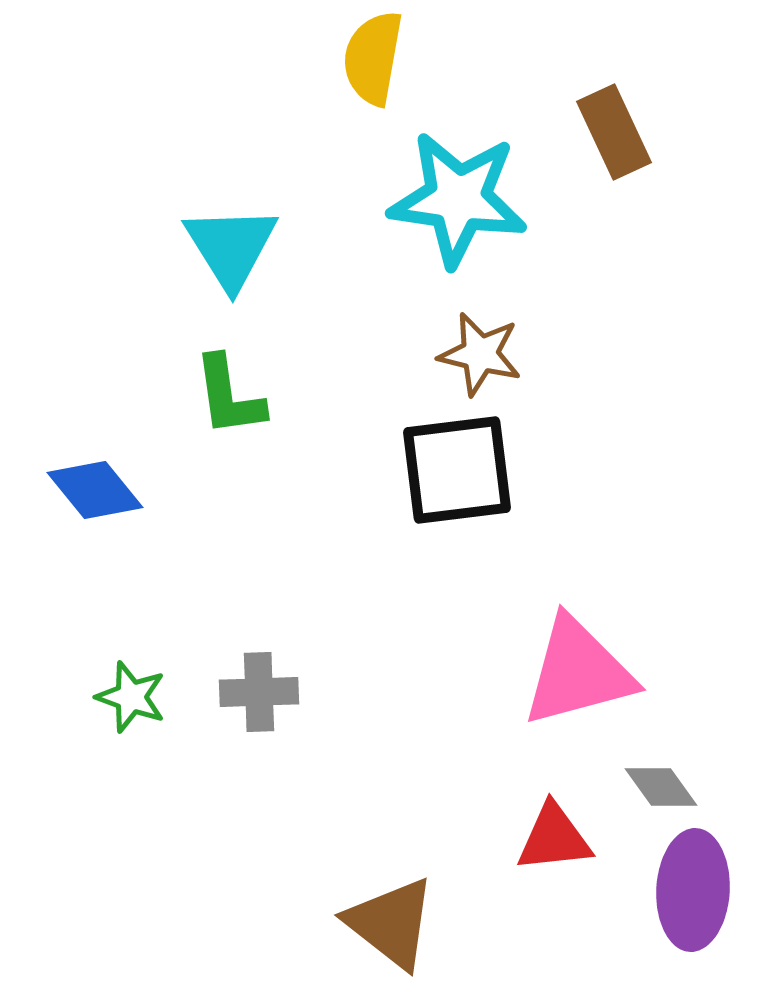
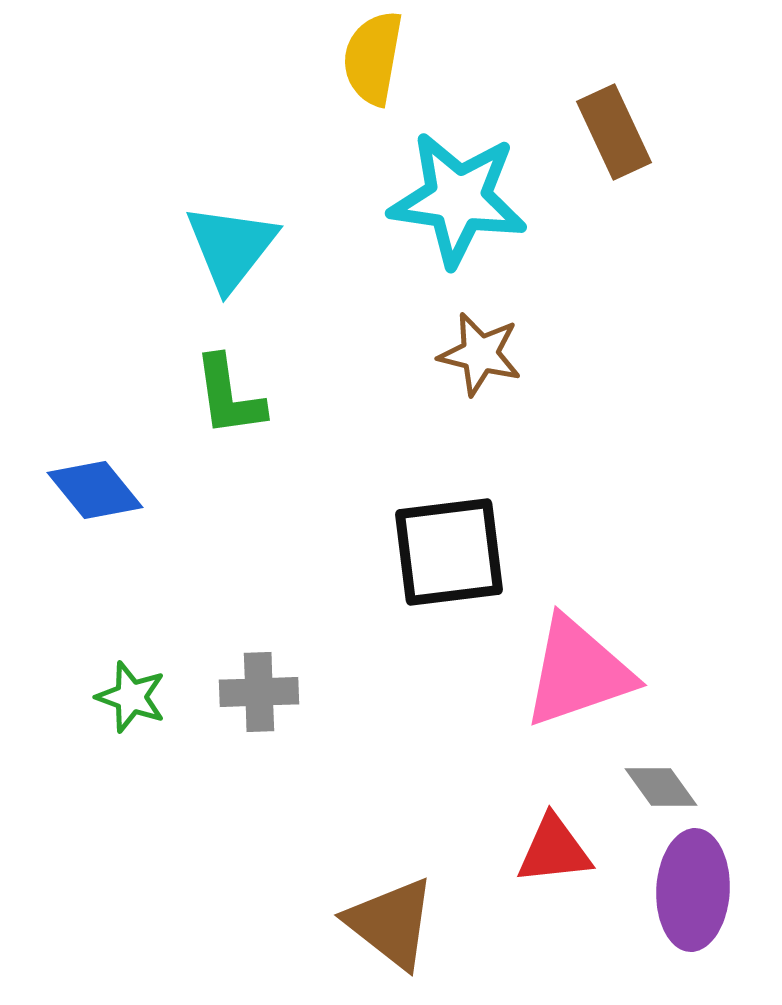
cyan triangle: rotated 10 degrees clockwise
black square: moved 8 px left, 82 px down
pink triangle: rotated 4 degrees counterclockwise
red triangle: moved 12 px down
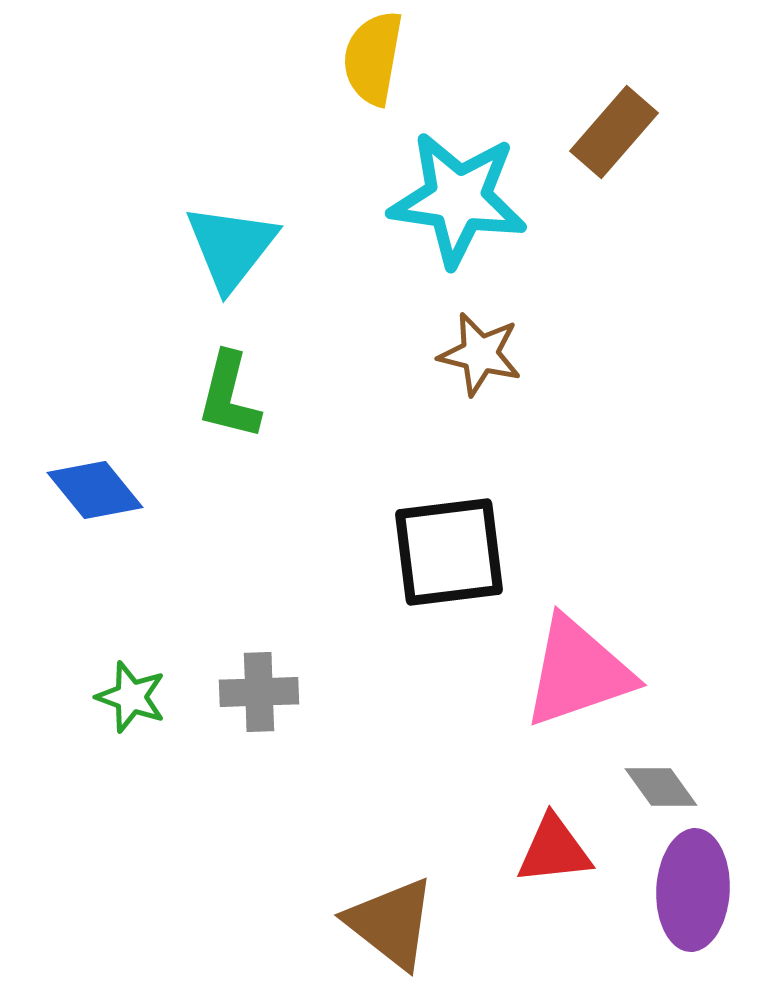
brown rectangle: rotated 66 degrees clockwise
green L-shape: rotated 22 degrees clockwise
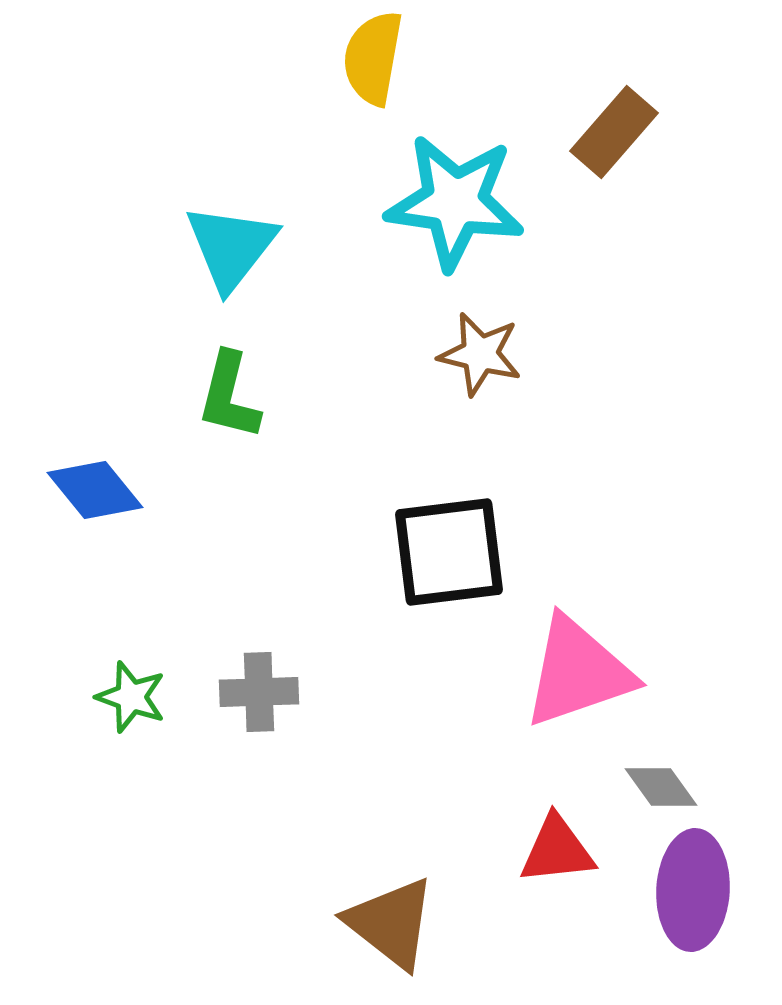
cyan star: moved 3 px left, 3 px down
red triangle: moved 3 px right
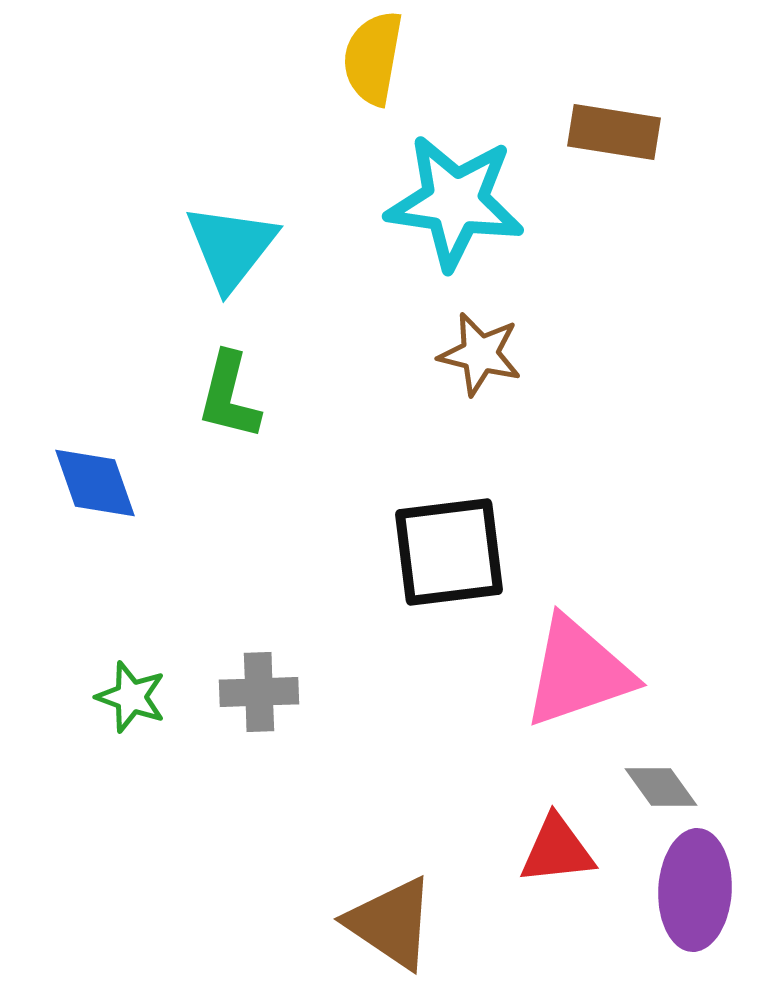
brown rectangle: rotated 58 degrees clockwise
blue diamond: moved 7 px up; rotated 20 degrees clockwise
purple ellipse: moved 2 px right
brown triangle: rotated 4 degrees counterclockwise
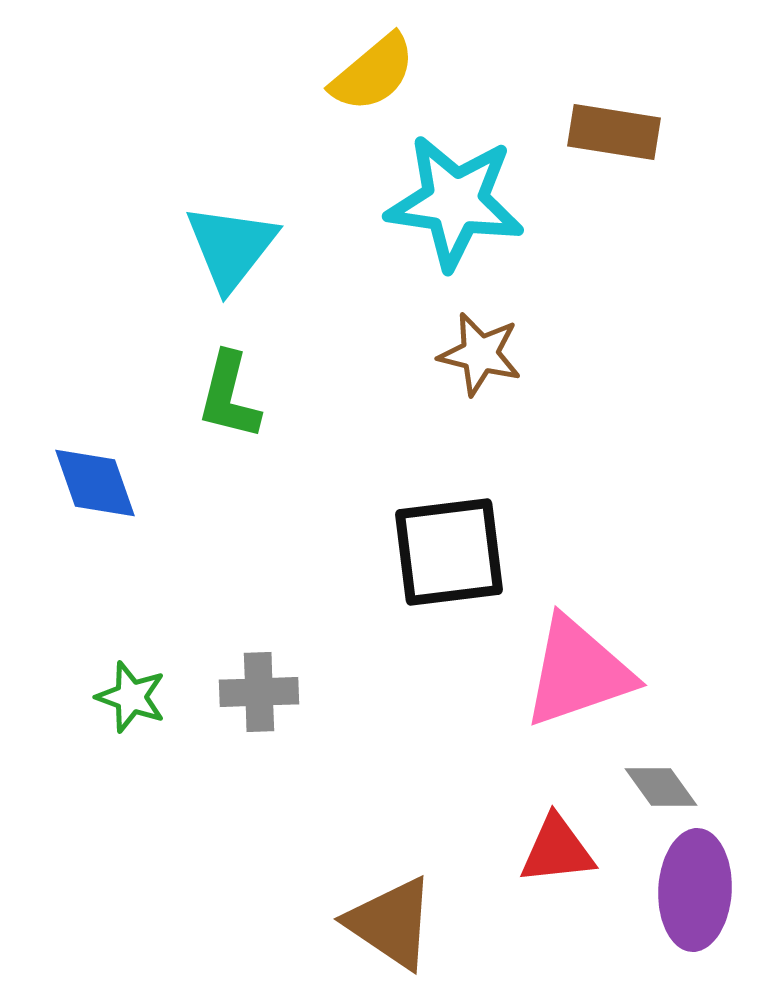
yellow semicircle: moved 15 px down; rotated 140 degrees counterclockwise
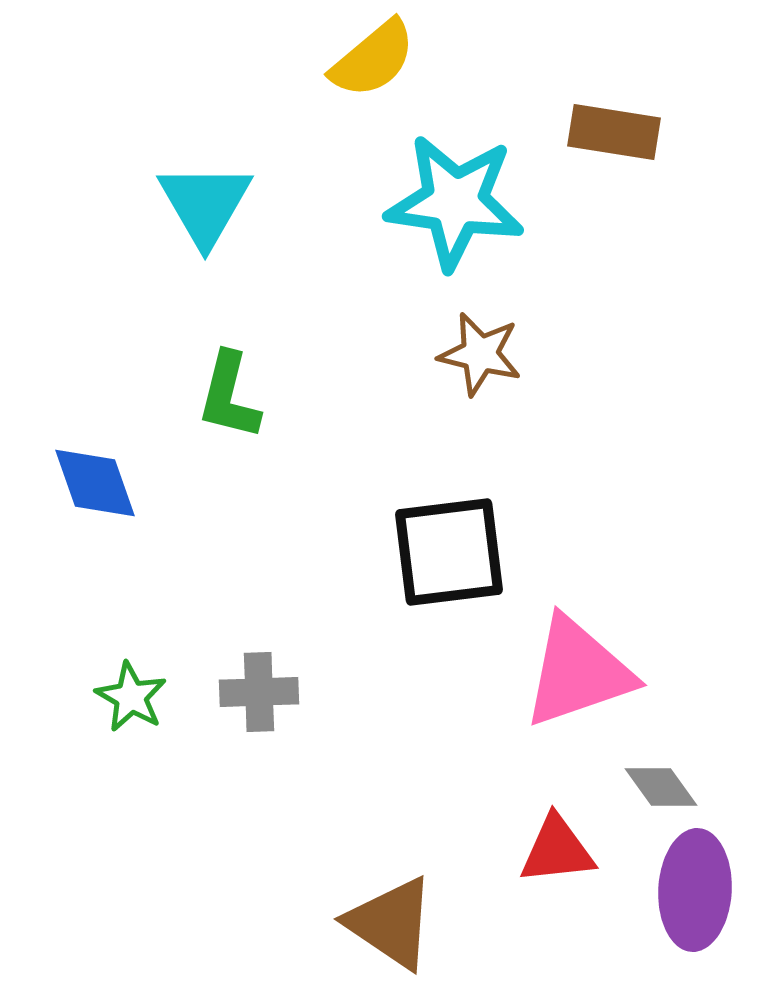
yellow semicircle: moved 14 px up
cyan triangle: moved 26 px left, 43 px up; rotated 8 degrees counterclockwise
green star: rotated 10 degrees clockwise
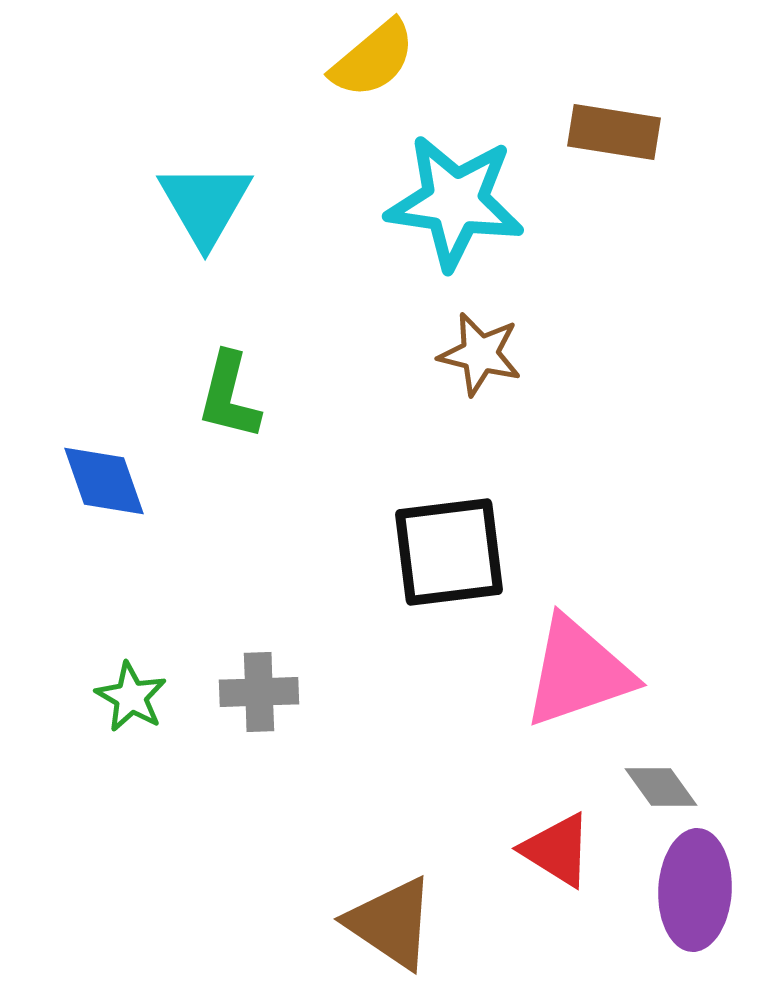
blue diamond: moved 9 px right, 2 px up
red triangle: rotated 38 degrees clockwise
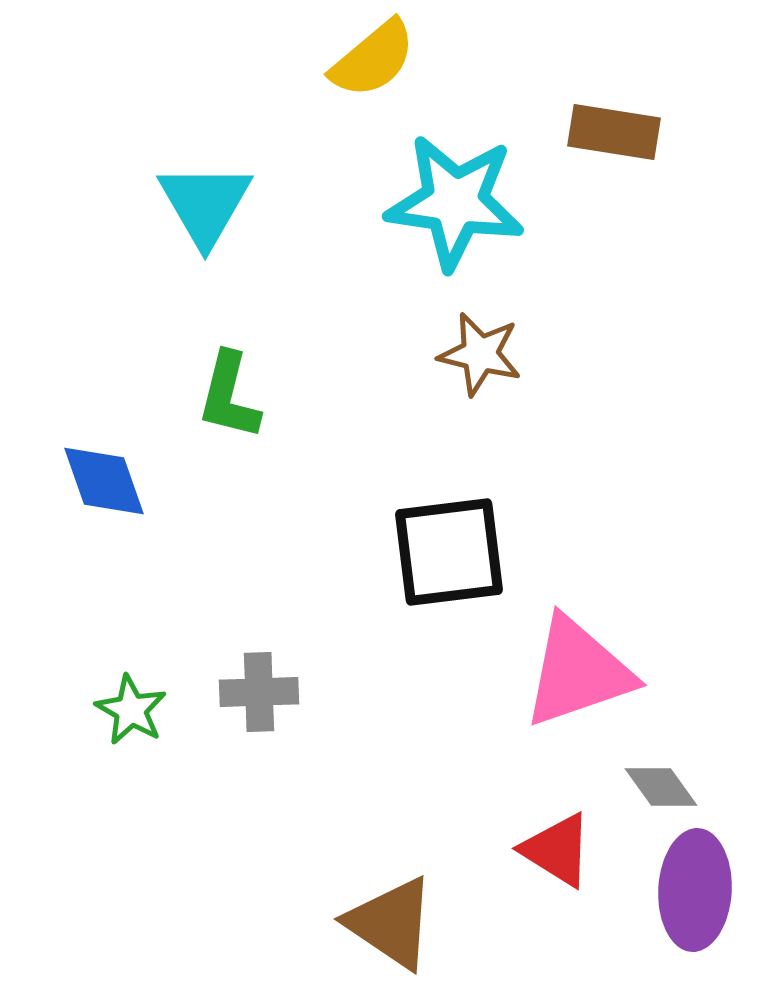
green star: moved 13 px down
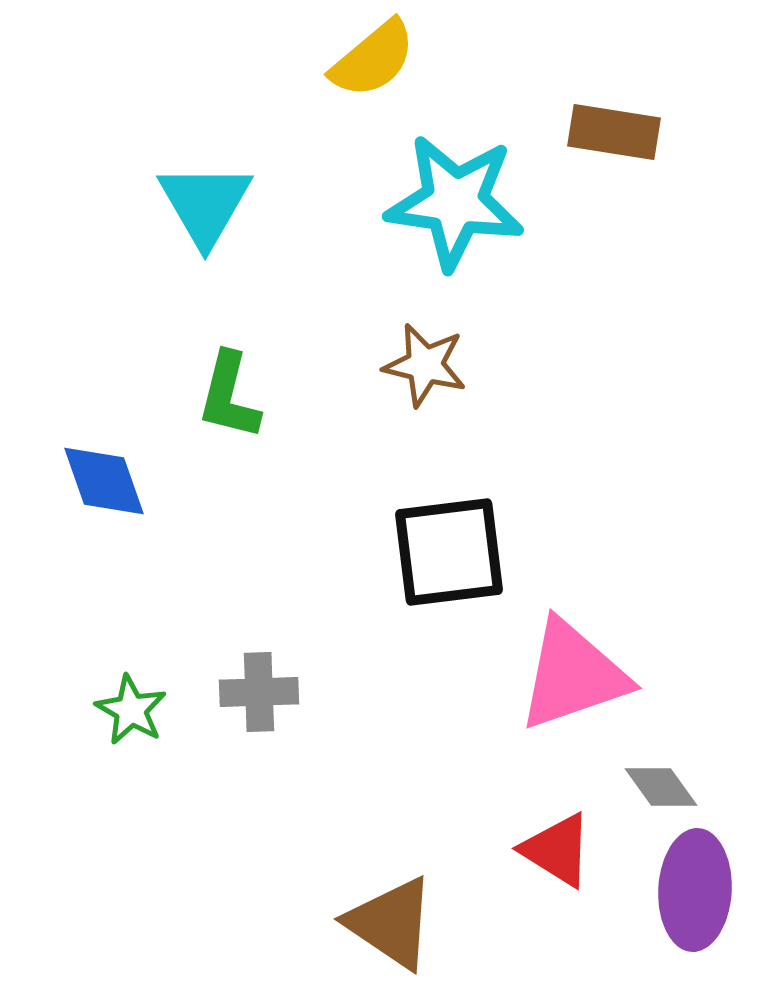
brown star: moved 55 px left, 11 px down
pink triangle: moved 5 px left, 3 px down
